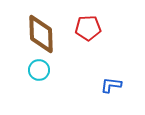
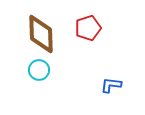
red pentagon: rotated 15 degrees counterclockwise
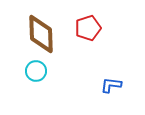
cyan circle: moved 3 px left, 1 px down
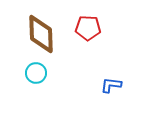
red pentagon: rotated 20 degrees clockwise
cyan circle: moved 2 px down
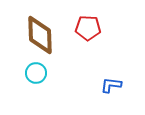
brown diamond: moved 1 px left, 1 px down
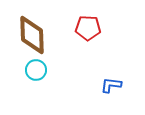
brown diamond: moved 8 px left
cyan circle: moved 3 px up
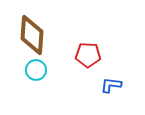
red pentagon: moved 27 px down
brown diamond: rotated 6 degrees clockwise
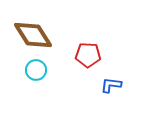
brown diamond: moved 1 px right; rotated 36 degrees counterclockwise
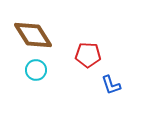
blue L-shape: rotated 115 degrees counterclockwise
